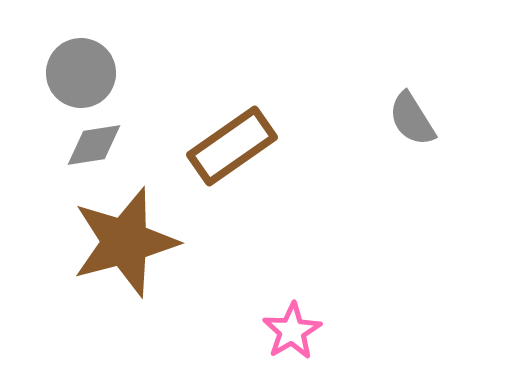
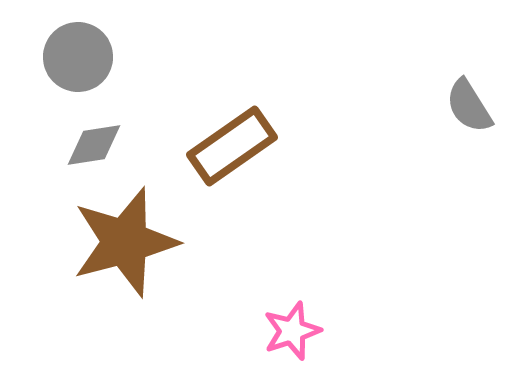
gray circle: moved 3 px left, 16 px up
gray semicircle: moved 57 px right, 13 px up
pink star: rotated 12 degrees clockwise
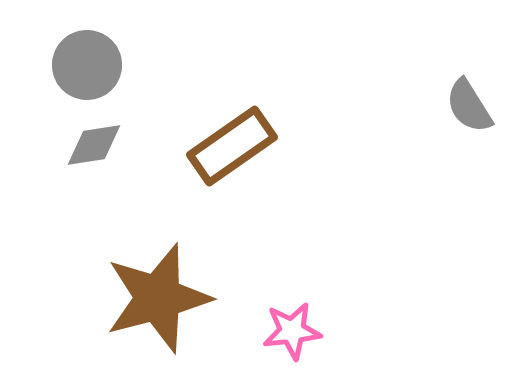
gray circle: moved 9 px right, 8 px down
brown star: moved 33 px right, 56 px down
pink star: rotated 12 degrees clockwise
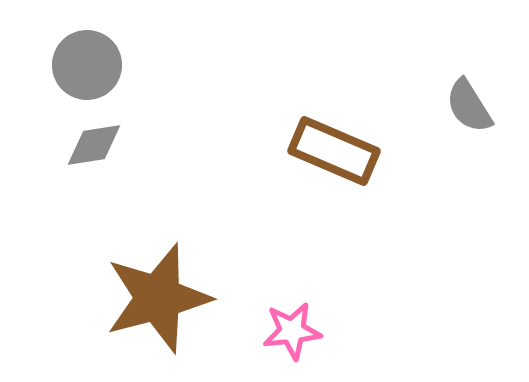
brown rectangle: moved 102 px right, 5 px down; rotated 58 degrees clockwise
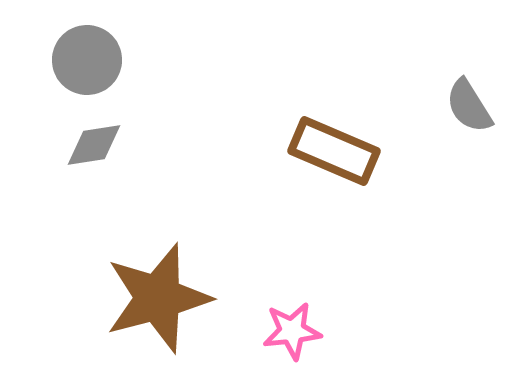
gray circle: moved 5 px up
